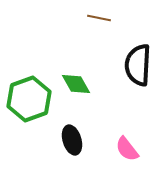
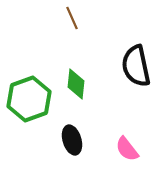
brown line: moved 27 px left; rotated 55 degrees clockwise
black semicircle: moved 2 px left, 1 px down; rotated 15 degrees counterclockwise
green diamond: rotated 36 degrees clockwise
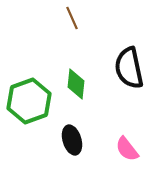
black semicircle: moved 7 px left, 2 px down
green hexagon: moved 2 px down
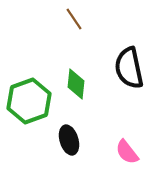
brown line: moved 2 px right, 1 px down; rotated 10 degrees counterclockwise
black ellipse: moved 3 px left
pink semicircle: moved 3 px down
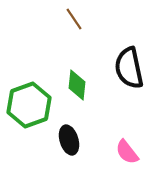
green diamond: moved 1 px right, 1 px down
green hexagon: moved 4 px down
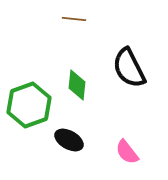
brown line: rotated 50 degrees counterclockwise
black semicircle: rotated 15 degrees counterclockwise
black ellipse: rotated 44 degrees counterclockwise
